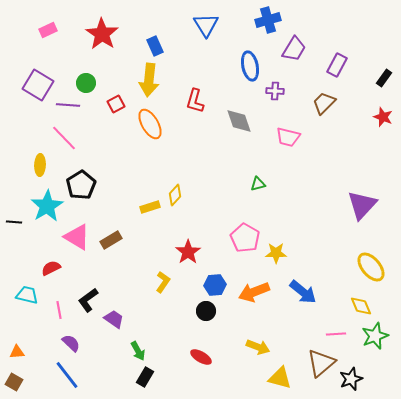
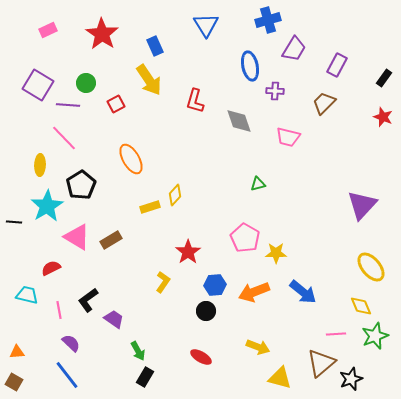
yellow arrow at (149, 80): rotated 40 degrees counterclockwise
orange ellipse at (150, 124): moved 19 px left, 35 px down
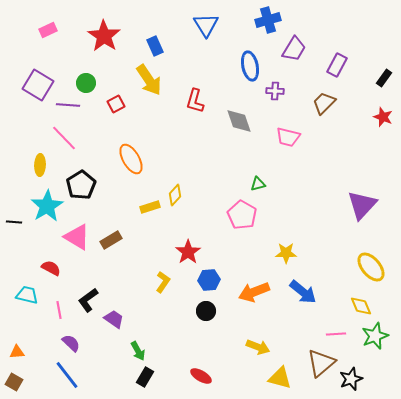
red star at (102, 34): moved 2 px right, 2 px down
pink pentagon at (245, 238): moved 3 px left, 23 px up
yellow star at (276, 253): moved 10 px right
red semicircle at (51, 268): rotated 54 degrees clockwise
blue hexagon at (215, 285): moved 6 px left, 5 px up
red ellipse at (201, 357): moved 19 px down
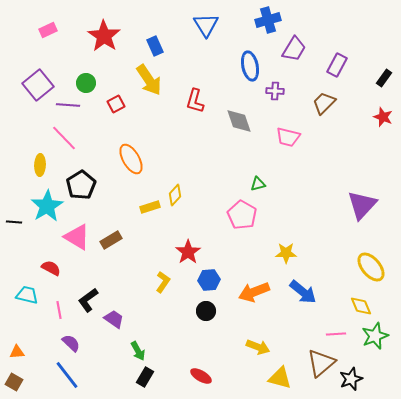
purple square at (38, 85): rotated 20 degrees clockwise
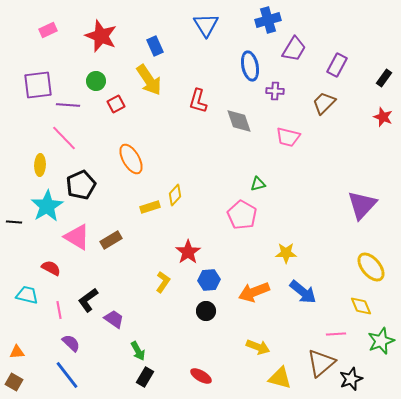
red star at (104, 36): moved 3 px left; rotated 12 degrees counterclockwise
green circle at (86, 83): moved 10 px right, 2 px up
purple square at (38, 85): rotated 32 degrees clockwise
red L-shape at (195, 101): moved 3 px right
black pentagon at (81, 185): rotated 8 degrees clockwise
green star at (375, 336): moved 6 px right, 5 px down
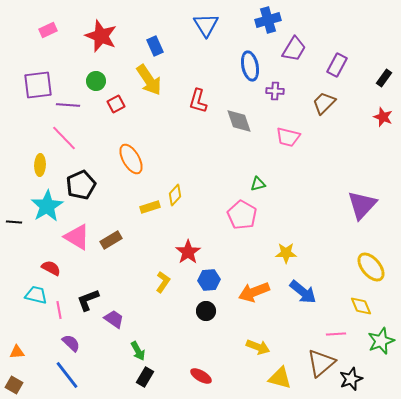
cyan trapezoid at (27, 295): moved 9 px right
black L-shape at (88, 300): rotated 15 degrees clockwise
brown square at (14, 382): moved 3 px down
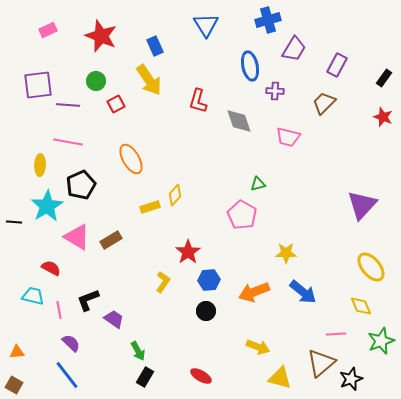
pink line at (64, 138): moved 4 px right, 4 px down; rotated 36 degrees counterclockwise
cyan trapezoid at (36, 295): moved 3 px left, 1 px down
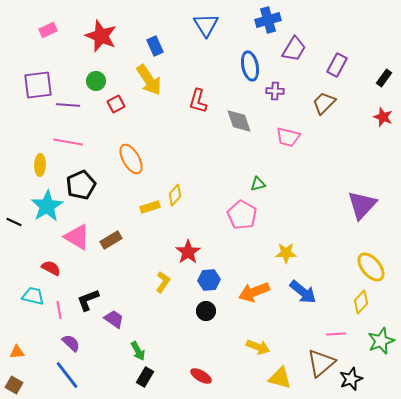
black line at (14, 222): rotated 21 degrees clockwise
yellow diamond at (361, 306): moved 4 px up; rotated 65 degrees clockwise
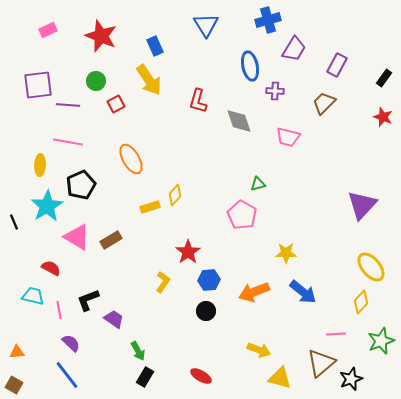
black line at (14, 222): rotated 42 degrees clockwise
yellow arrow at (258, 347): moved 1 px right, 3 px down
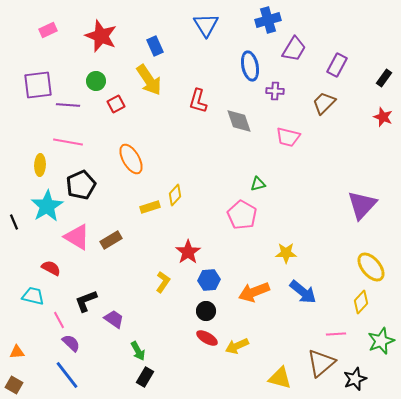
black L-shape at (88, 300): moved 2 px left, 1 px down
pink line at (59, 310): moved 10 px down; rotated 18 degrees counterclockwise
yellow arrow at (259, 350): moved 22 px left, 4 px up; rotated 135 degrees clockwise
red ellipse at (201, 376): moved 6 px right, 38 px up
black star at (351, 379): moved 4 px right
